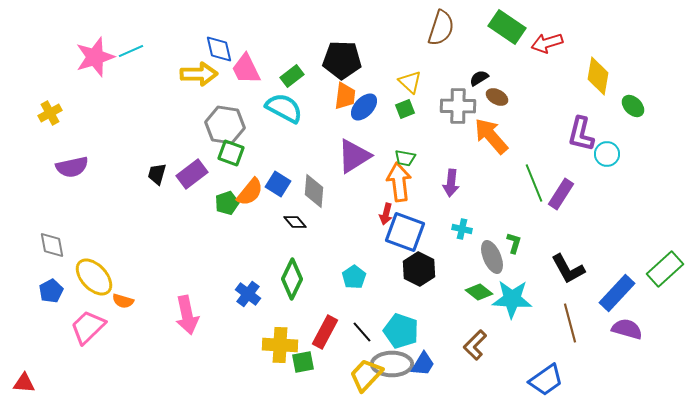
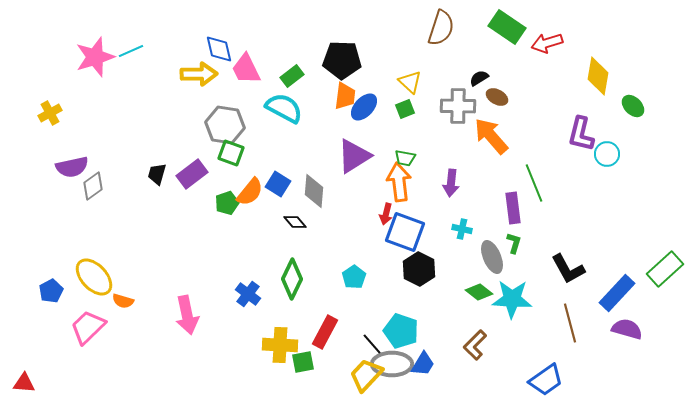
purple rectangle at (561, 194): moved 48 px left, 14 px down; rotated 40 degrees counterclockwise
gray diamond at (52, 245): moved 41 px right, 59 px up; rotated 64 degrees clockwise
black line at (362, 332): moved 10 px right, 12 px down
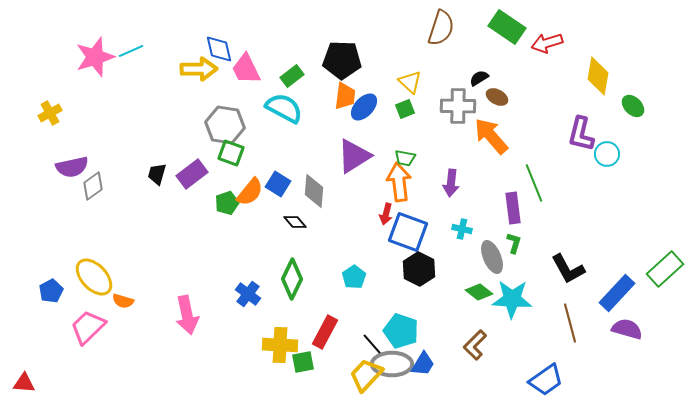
yellow arrow at (199, 74): moved 5 px up
blue square at (405, 232): moved 3 px right
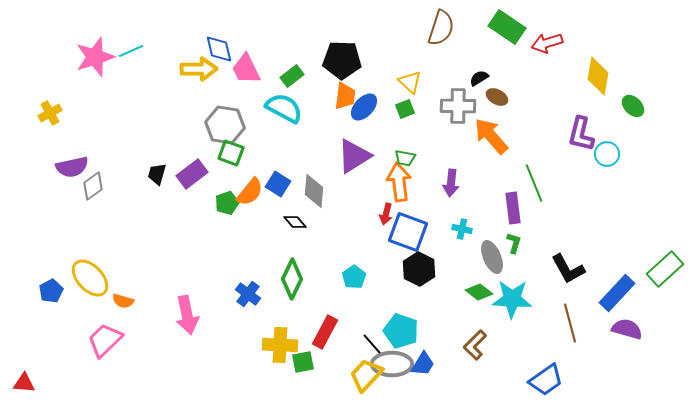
yellow ellipse at (94, 277): moved 4 px left, 1 px down
pink trapezoid at (88, 327): moved 17 px right, 13 px down
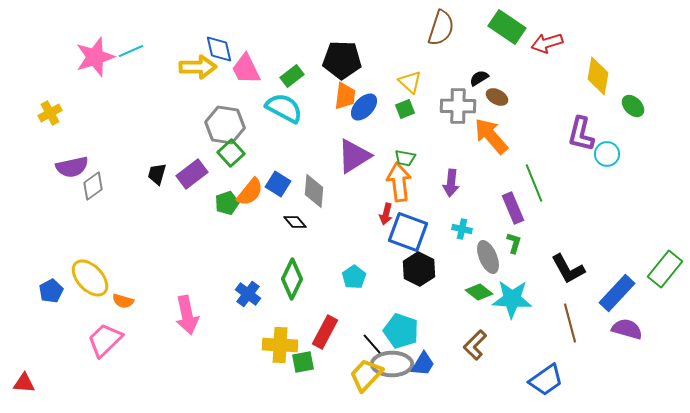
yellow arrow at (199, 69): moved 1 px left, 2 px up
green square at (231, 153): rotated 28 degrees clockwise
purple rectangle at (513, 208): rotated 16 degrees counterclockwise
gray ellipse at (492, 257): moved 4 px left
green rectangle at (665, 269): rotated 9 degrees counterclockwise
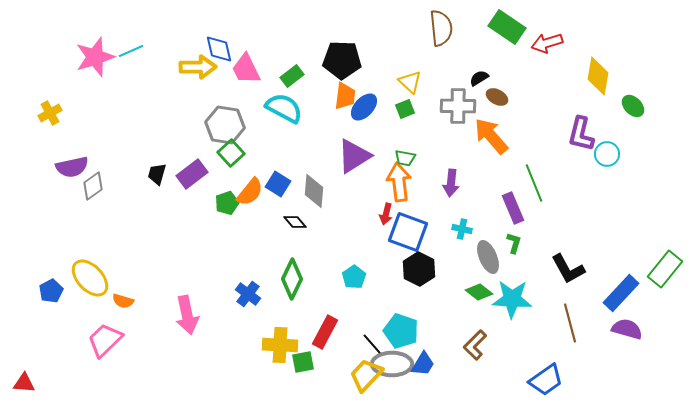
brown semicircle at (441, 28): rotated 24 degrees counterclockwise
blue rectangle at (617, 293): moved 4 px right
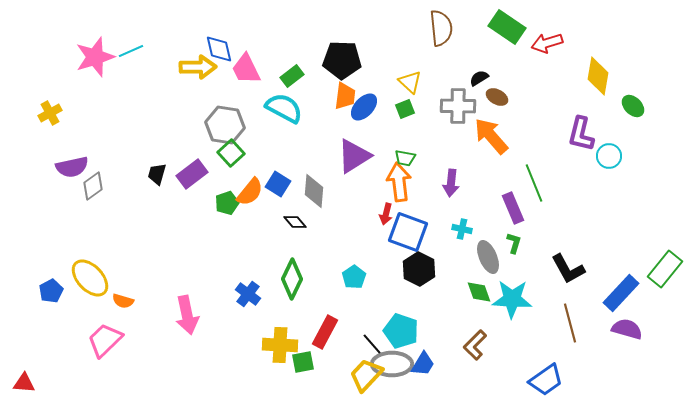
cyan circle at (607, 154): moved 2 px right, 2 px down
green diamond at (479, 292): rotated 32 degrees clockwise
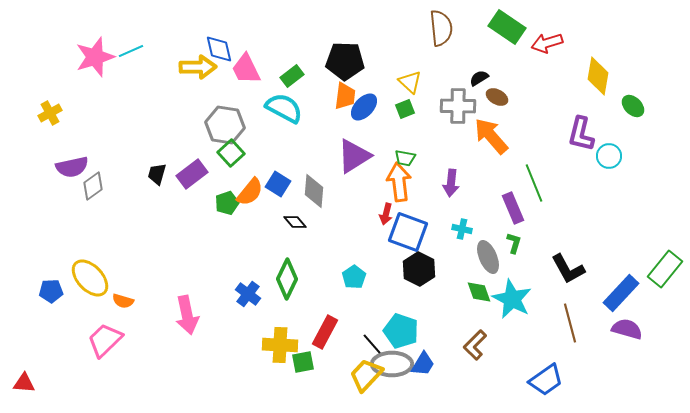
black pentagon at (342, 60): moved 3 px right, 1 px down
green diamond at (292, 279): moved 5 px left
blue pentagon at (51, 291): rotated 25 degrees clockwise
cyan star at (512, 299): rotated 24 degrees clockwise
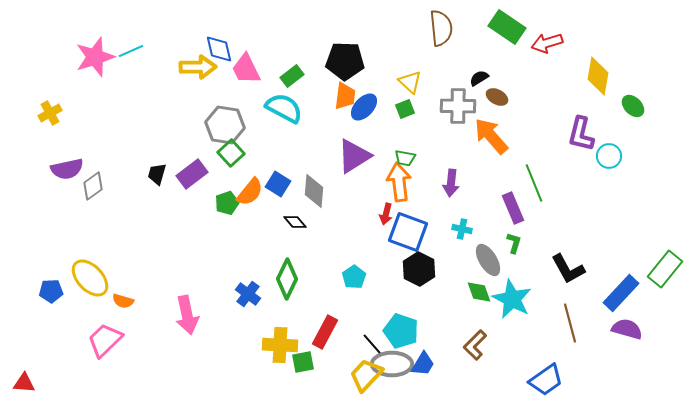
purple semicircle at (72, 167): moved 5 px left, 2 px down
gray ellipse at (488, 257): moved 3 px down; rotated 8 degrees counterclockwise
